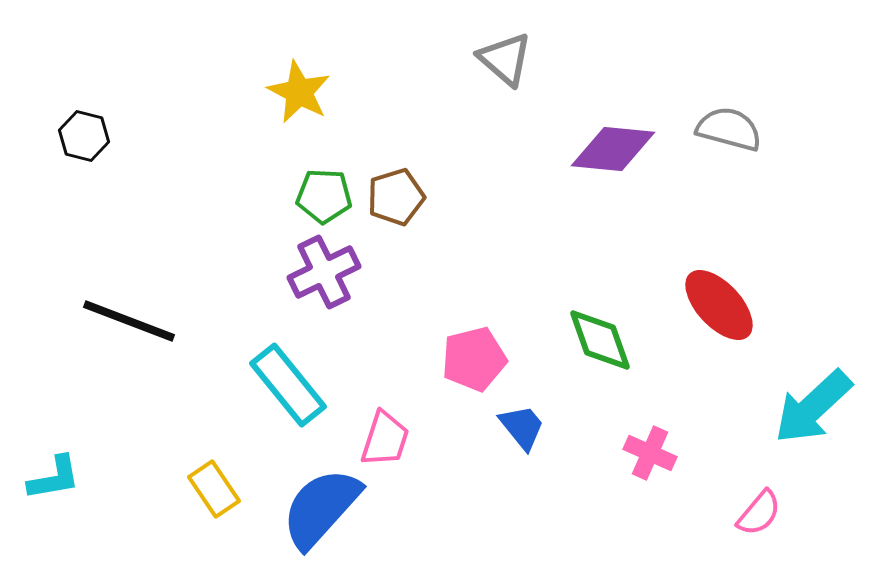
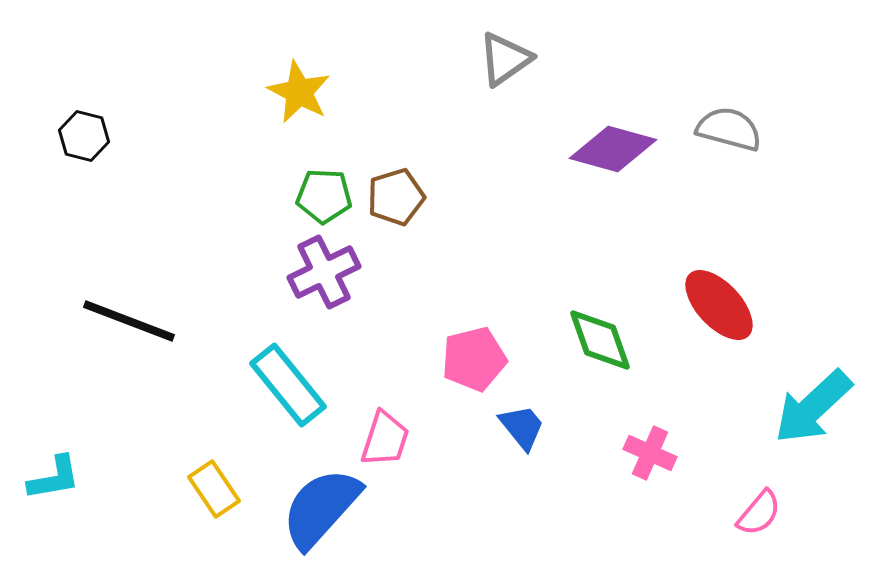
gray triangle: rotated 44 degrees clockwise
purple diamond: rotated 10 degrees clockwise
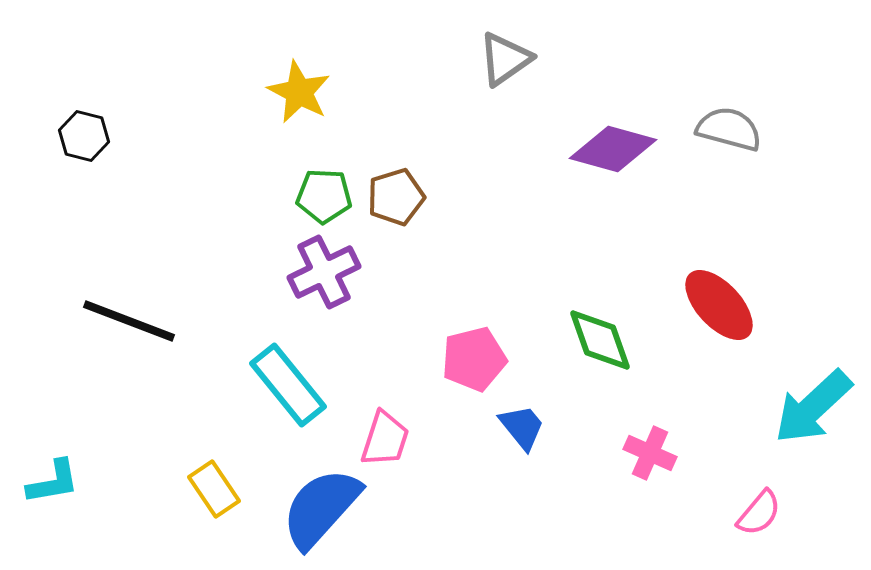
cyan L-shape: moved 1 px left, 4 px down
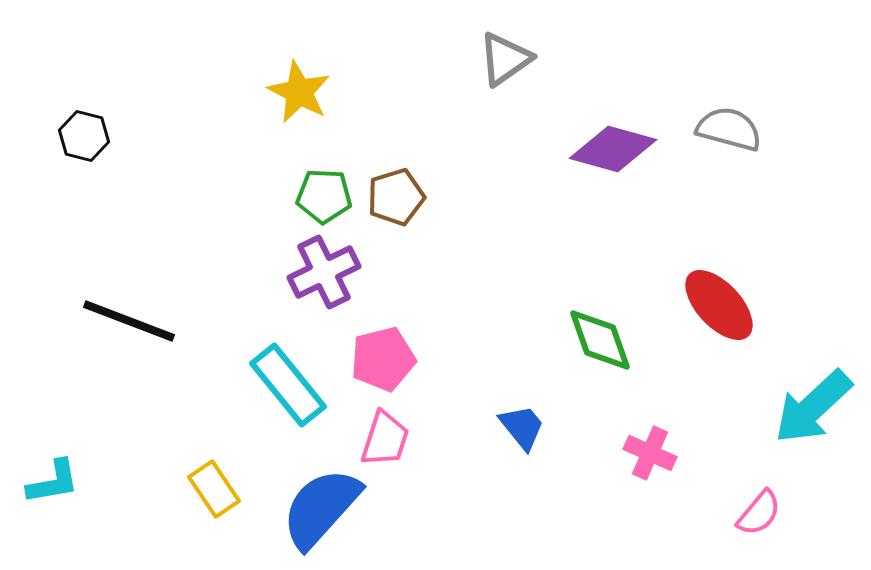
pink pentagon: moved 91 px left
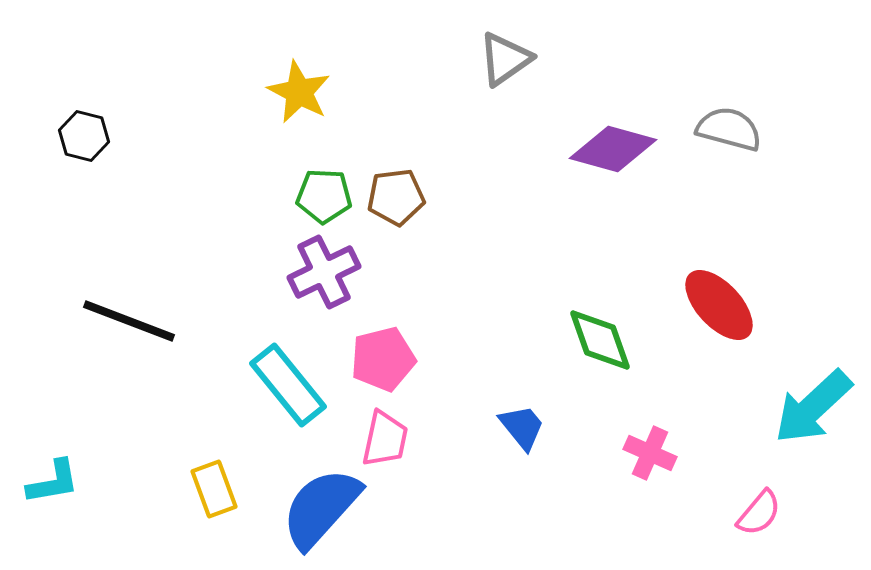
brown pentagon: rotated 10 degrees clockwise
pink trapezoid: rotated 6 degrees counterclockwise
yellow rectangle: rotated 14 degrees clockwise
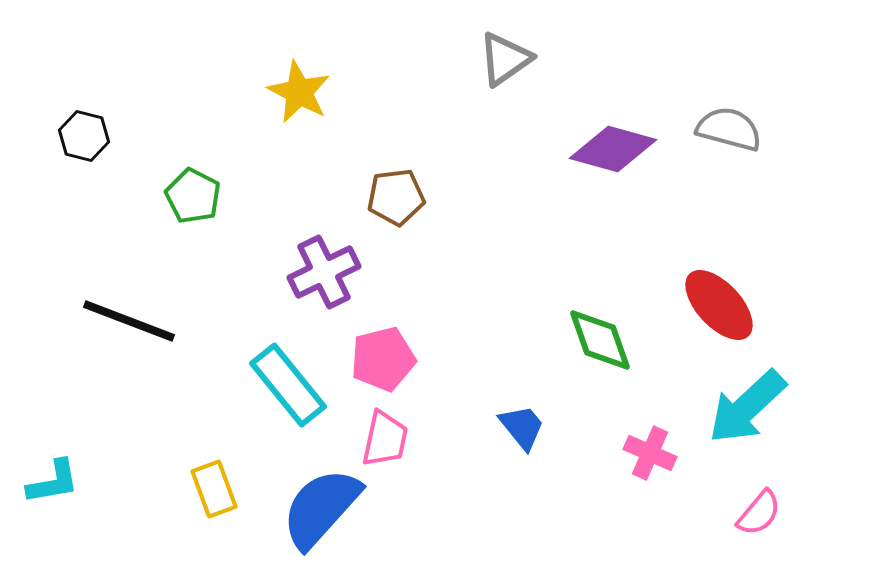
green pentagon: moved 131 px left; rotated 24 degrees clockwise
cyan arrow: moved 66 px left
